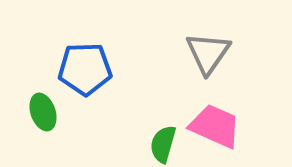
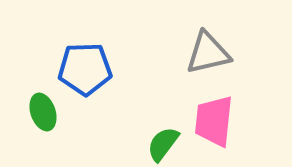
gray triangle: rotated 42 degrees clockwise
pink trapezoid: moved 1 px left, 5 px up; rotated 108 degrees counterclockwise
green semicircle: rotated 21 degrees clockwise
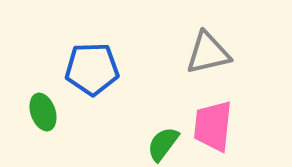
blue pentagon: moved 7 px right
pink trapezoid: moved 1 px left, 5 px down
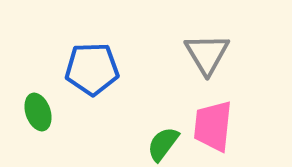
gray triangle: moved 1 px left, 1 px down; rotated 48 degrees counterclockwise
green ellipse: moved 5 px left
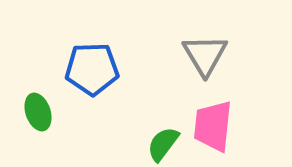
gray triangle: moved 2 px left, 1 px down
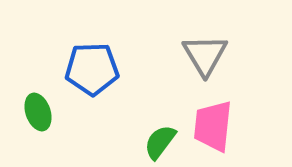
green semicircle: moved 3 px left, 2 px up
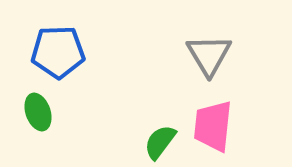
gray triangle: moved 4 px right
blue pentagon: moved 34 px left, 17 px up
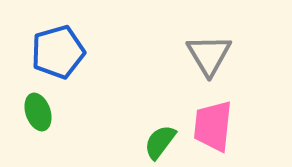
blue pentagon: rotated 14 degrees counterclockwise
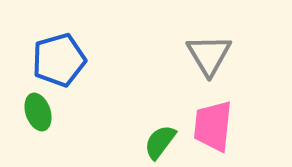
blue pentagon: moved 1 px right, 8 px down
